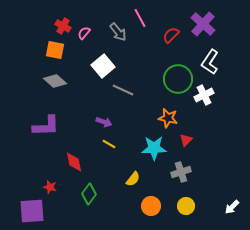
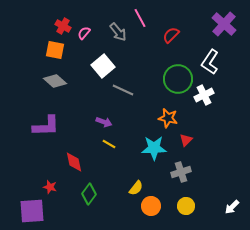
purple cross: moved 21 px right
yellow semicircle: moved 3 px right, 9 px down
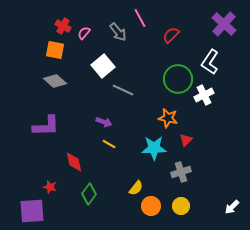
yellow circle: moved 5 px left
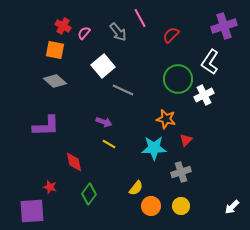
purple cross: moved 2 px down; rotated 30 degrees clockwise
orange star: moved 2 px left, 1 px down
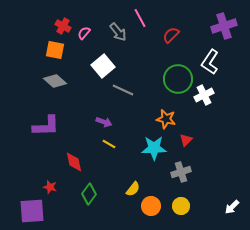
yellow semicircle: moved 3 px left, 1 px down
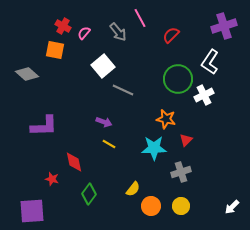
gray diamond: moved 28 px left, 7 px up
purple L-shape: moved 2 px left
red star: moved 2 px right, 8 px up
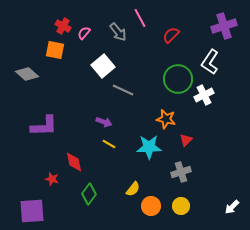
cyan star: moved 5 px left, 1 px up
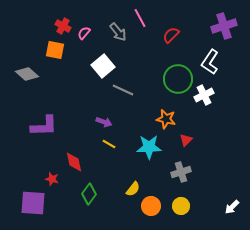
purple square: moved 1 px right, 8 px up; rotated 8 degrees clockwise
